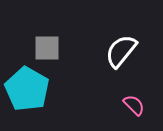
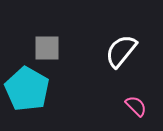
pink semicircle: moved 2 px right, 1 px down
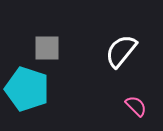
cyan pentagon: rotated 12 degrees counterclockwise
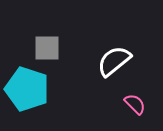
white semicircle: moved 7 px left, 10 px down; rotated 12 degrees clockwise
pink semicircle: moved 1 px left, 2 px up
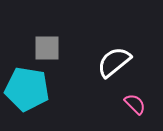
white semicircle: moved 1 px down
cyan pentagon: rotated 9 degrees counterclockwise
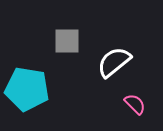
gray square: moved 20 px right, 7 px up
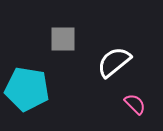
gray square: moved 4 px left, 2 px up
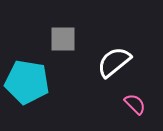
cyan pentagon: moved 7 px up
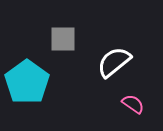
cyan pentagon: rotated 27 degrees clockwise
pink semicircle: moved 2 px left; rotated 10 degrees counterclockwise
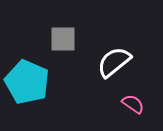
cyan pentagon: rotated 12 degrees counterclockwise
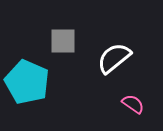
gray square: moved 2 px down
white semicircle: moved 4 px up
